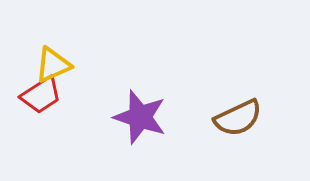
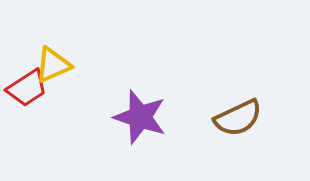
red trapezoid: moved 14 px left, 7 px up
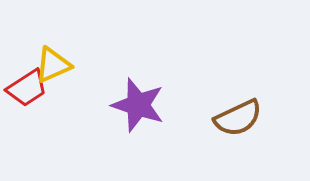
purple star: moved 2 px left, 12 px up
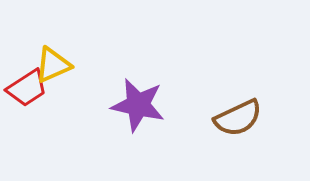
purple star: rotated 6 degrees counterclockwise
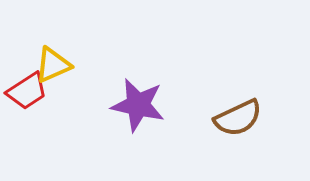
red trapezoid: moved 3 px down
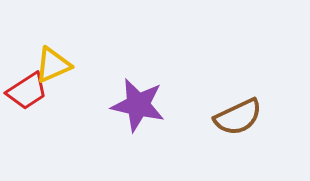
brown semicircle: moved 1 px up
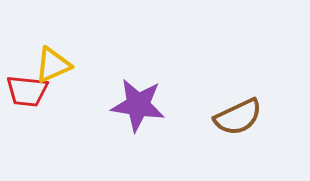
red trapezoid: rotated 39 degrees clockwise
purple star: rotated 4 degrees counterclockwise
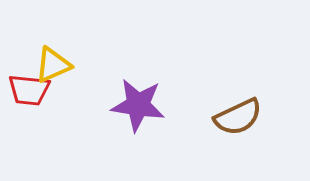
red trapezoid: moved 2 px right, 1 px up
